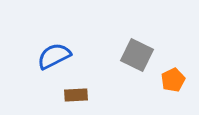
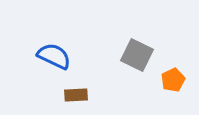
blue semicircle: rotated 52 degrees clockwise
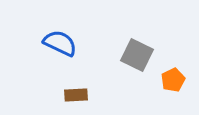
blue semicircle: moved 6 px right, 13 px up
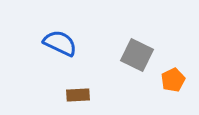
brown rectangle: moved 2 px right
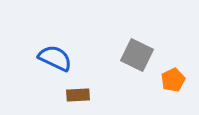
blue semicircle: moved 5 px left, 15 px down
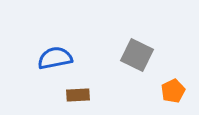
blue semicircle: rotated 36 degrees counterclockwise
orange pentagon: moved 11 px down
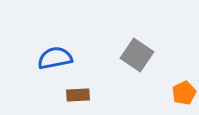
gray square: rotated 8 degrees clockwise
orange pentagon: moved 11 px right, 2 px down
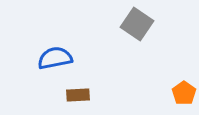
gray square: moved 31 px up
orange pentagon: rotated 10 degrees counterclockwise
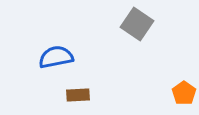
blue semicircle: moved 1 px right, 1 px up
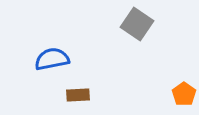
blue semicircle: moved 4 px left, 2 px down
orange pentagon: moved 1 px down
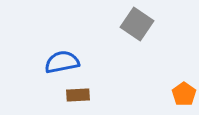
blue semicircle: moved 10 px right, 3 px down
